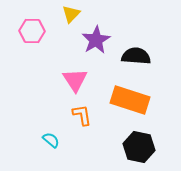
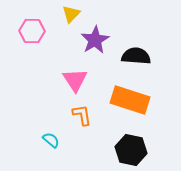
purple star: moved 1 px left
black hexagon: moved 8 px left, 3 px down
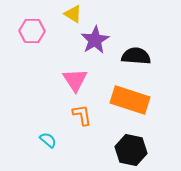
yellow triangle: moved 2 px right; rotated 42 degrees counterclockwise
cyan semicircle: moved 3 px left
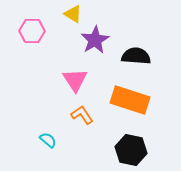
orange L-shape: rotated 25 degrees counterclockwise
